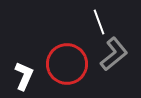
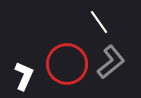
white line: rotated 15 degrees counterclockwise
gray L-shape: moved 3 px left, 8 px down
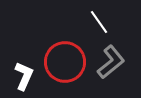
red circle: moved 2 px left, 2 px up
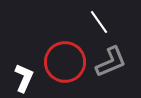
gray L-shape: rotated 16 degrees clockwise
white L-shape: moved 2 px down
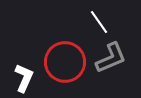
gray L-shape: moved 4 px up
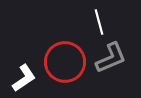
white line: rotated 20 degrees clockwise
white L-shape: rotated 32 degrees clockwise
